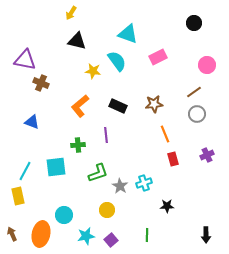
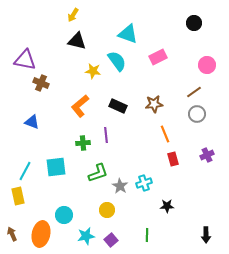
yellow arrow: moved 2 px right, 2 px down
green cross: moved 5 px right, 2 px up
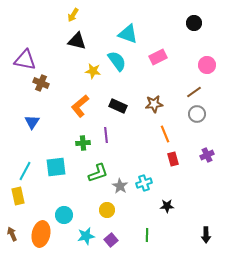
blue triangle: rotated 42 degrees clockwise
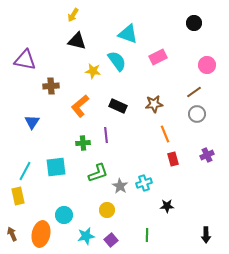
brown cross: moved 10 px right, 3 px down; rotated 28 degrees counterclockwise
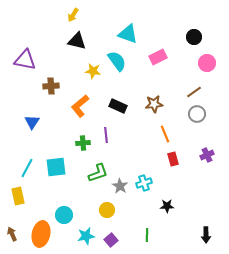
black circle: moved 14 px down
pink circle: moved 2 px up
cyan line: moved 2 px right, 3 px up
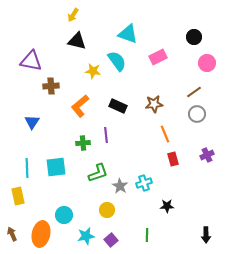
purple triangle: moved 6 px right, 1 px down
cyan line: rotated 30 degrees counterclockwise
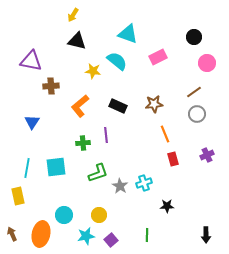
cyan semicircle: rotated 15 degrees counterclockwise
cyan line: rotated 12 degrees clockwise
yellow circle: moved 8 px left, 5 px down
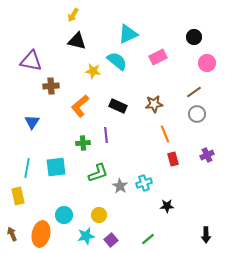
cyan triangle: rotated 45 degrees counterclockwise
green line: moved 1 px right, 4 px down; rotated 48 degrees clockwise
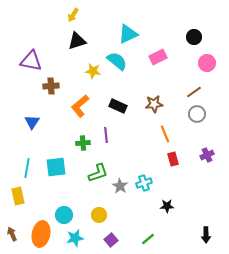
black triangle: rotated 30 degrees counterclockwise
cyan star: moved 11 px left, 2 px down
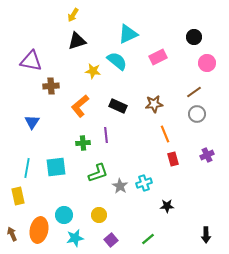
orange ellipse: moved 2 px left, 4 px up
